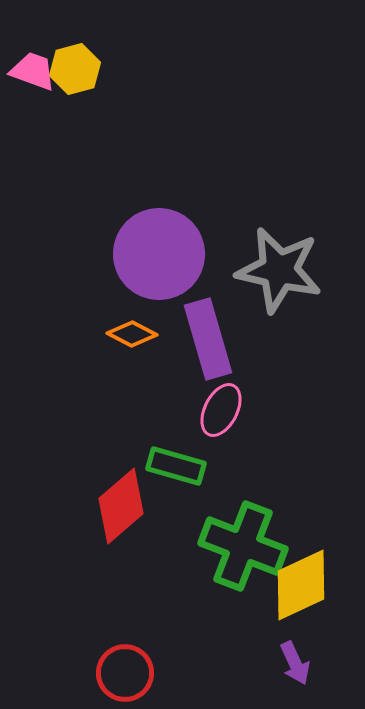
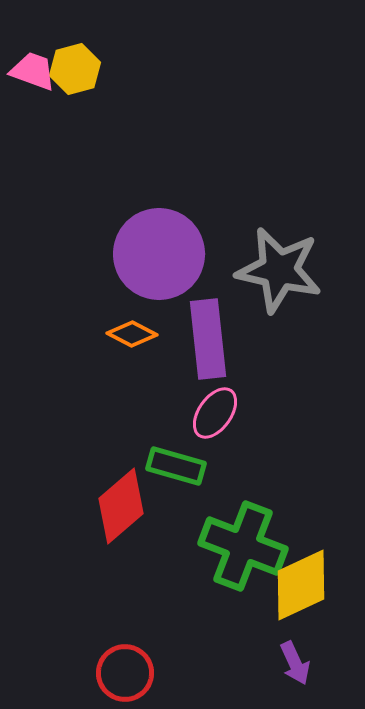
purple rectangle: rotated 10 degrees clockwise
pink ellipse: moved 6 px left, 3 px down; rotated 8 degrees clockwise
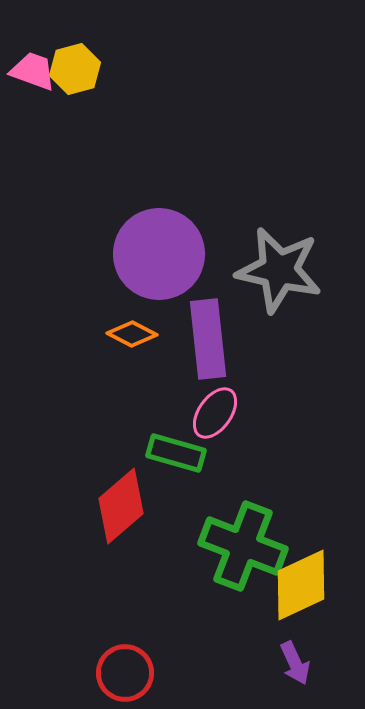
green rectangle: moved 13 px up
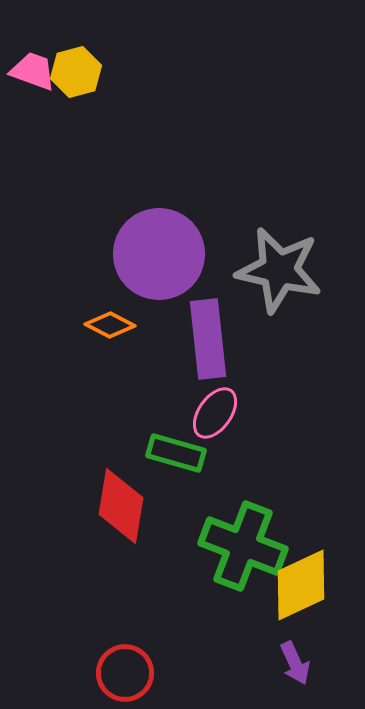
yellow hexagon: moved 1 px right, 3 px down
orange diamond: moved 22 px left, 9 px up
red diamond: rotated 40 degrees counterclockwise
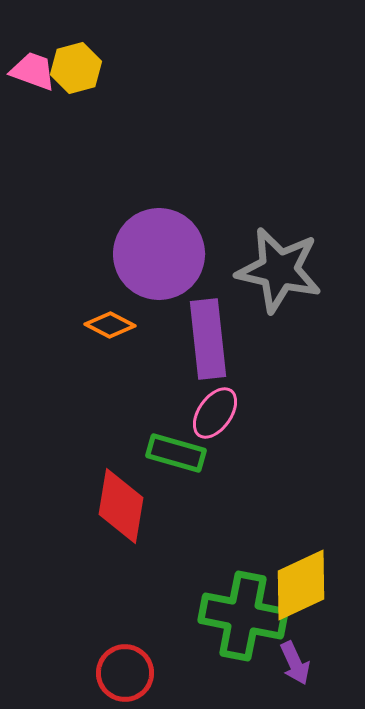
yellow hexagon: moved 4 px up
green cross: moved 70 px down; rotated 10 degrees counterclockwise
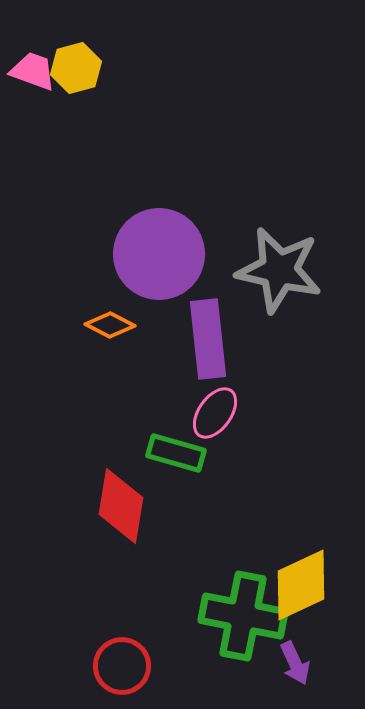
red circle: moved 3 px left, 7 px up
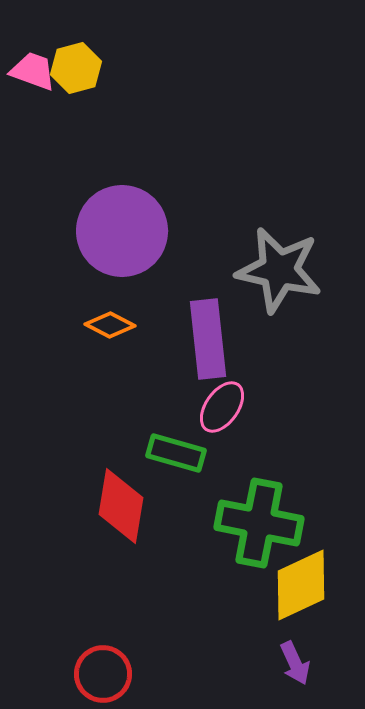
purple circle: moved 37 px left, 23 px up
pink ellipse: moved 7 px right, 6 px up
green cross: moved 16 px right, 93 px up
red circle: moved 19 px left, 8 px down
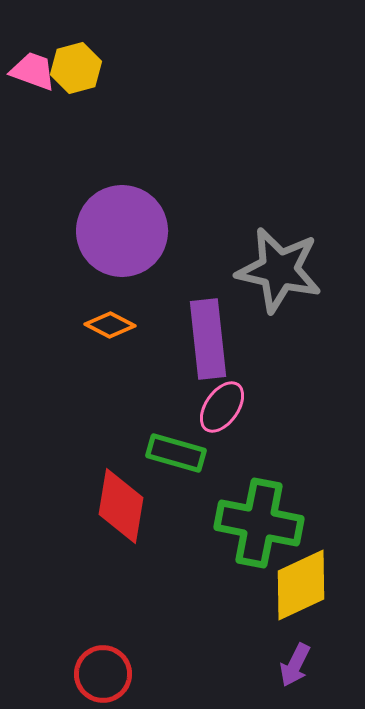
purple arrow: moved 2 px down; rotated 51 degrees clockwise
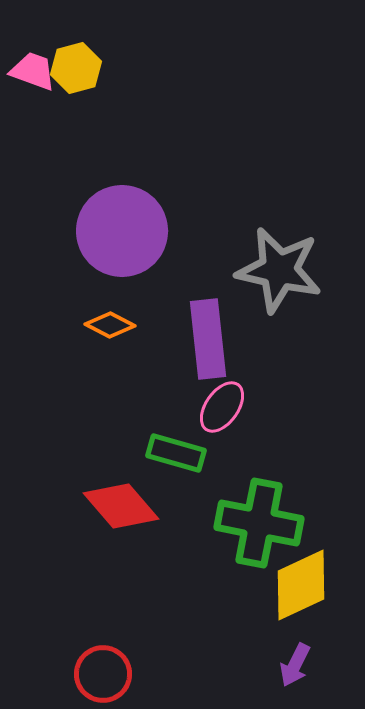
red diamond: rotated 50 degrees counterclockwise
